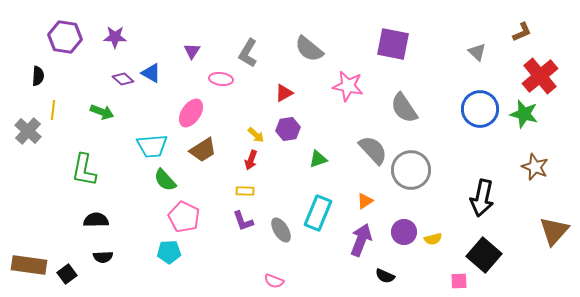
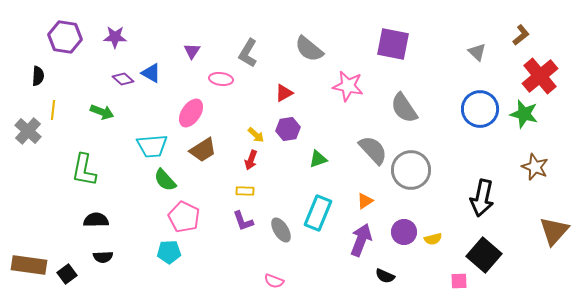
brown L-shape at (522, 32): moved 1 px left, 3 px down; rotated 15 degrees counterclockwise
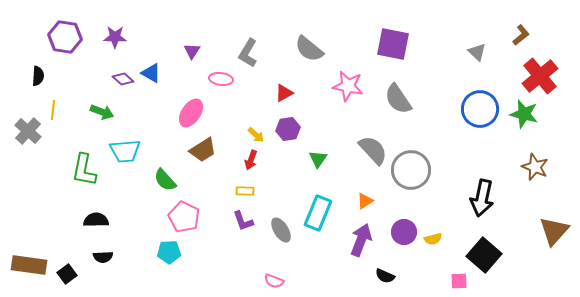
gray semicircle at (404, 108): moved 6 px left, 9 px up
cyan trapezoid at (152, 146): moved 27 px left, 5 px down
green triangle at (318, 159): rotated 36 degrees counterclockwise
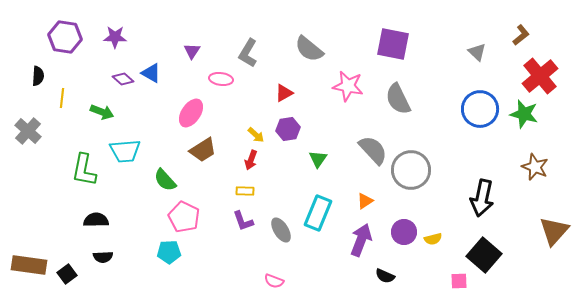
gray semicircle at (398, 99): rotated 8 degrees clockwise
yellow line at (53, 110): moved 9 px right, 12 px up
